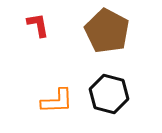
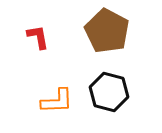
red L-shape: moved 12 px down
black hexagon: moved 2 px up
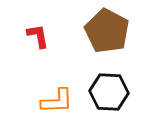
red L-shape: moved 1 px up
black hexagon: rotated 12 degrees counterclockwise
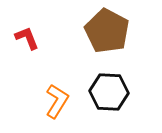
red L-shape: moved 11 px left, 2 px down; rotated 12 degrees counterclockwise
orange L-shape: rotated 56 degrees counterclockwise
